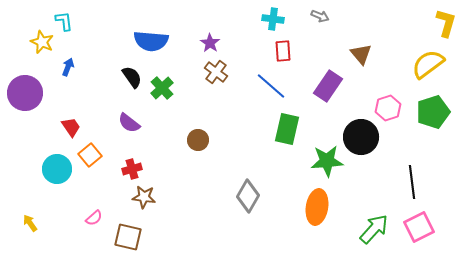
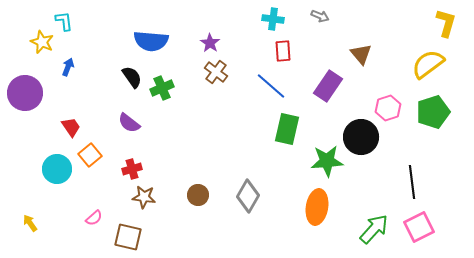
green cross: rotated 20 degrees clockwise
brown circle: moved 55 px down
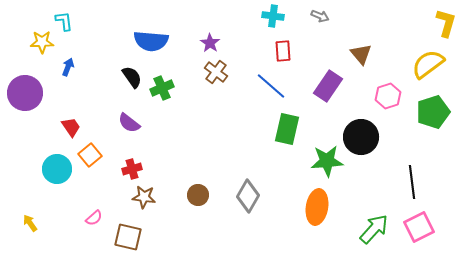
cyan cross: moved 3 px up
yellow star: rotated 25 degrees counterclockwise
pink hexagon: moved 12 px up
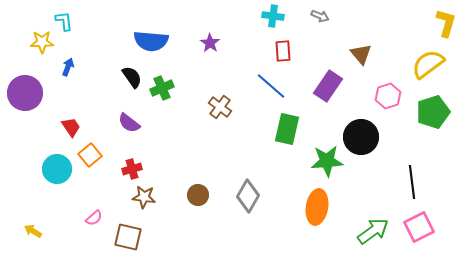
brown cross: moved 4 px right, 35 px down
yellow arrow: moved 3 px right, 8 px down; rotated 24 degrees counterclockwise
green arrow: moved 1 px left, 2 px down; rotated 12 degrees clockwise
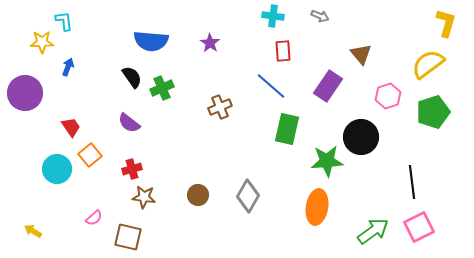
brown cross: rotated 30 degrees clockwise
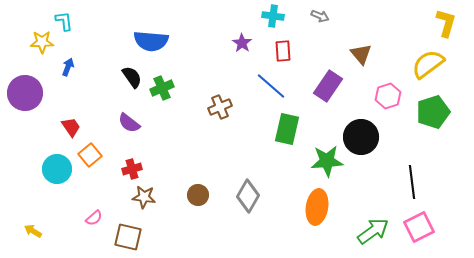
purple star: moved 32 px right
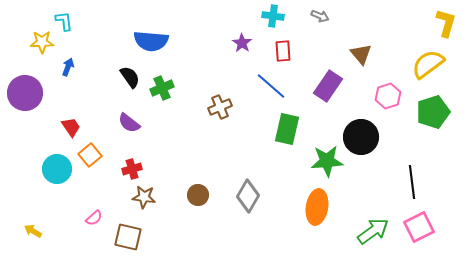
black semicircle: moved 2 px left
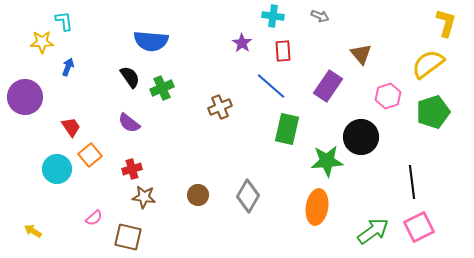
purple circle: moved 4 px down
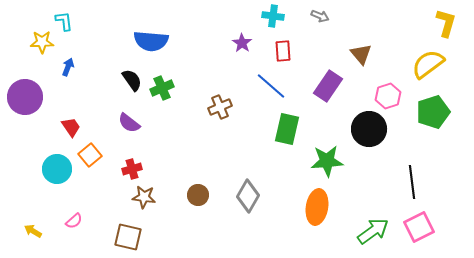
black semicircle: moved 2 px right, 3 px down
black circle: moved 8 px right, 8 px up
pink semicircle: moved 20 px left, 3 px down
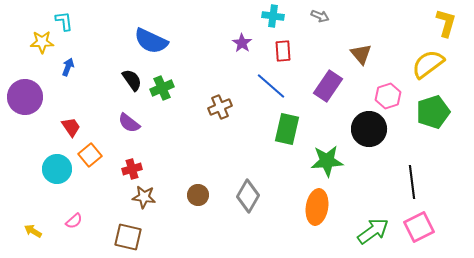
blue semicircle: rotated 20 degrees clockwise
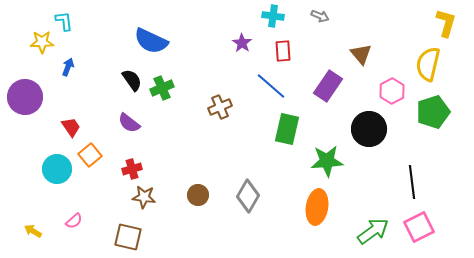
yellow semicircle: rotated 40 degrees counterclockwise
pink hexagon: moved 4 px right, 5 px up; rotated 10 degrees counterclockwise
